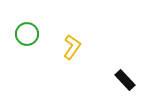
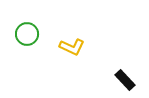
yellow L-shape: rotated 80 degrees clockwise
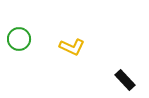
green circle: moved 8 px left, 5 px down
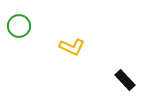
green circle: moved 13 px up
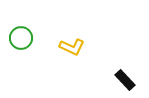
green circle: moved 2 px right, 12 px down
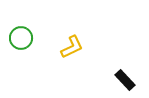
yellow L-shape: rotated 50 degrees counterclockwise
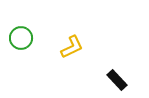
black rectangle: moved 8 px left
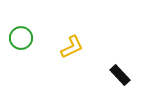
black rectangle: moved 3 px right, 5 px up
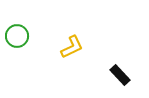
green circle: moved 4 px left, 2 px up
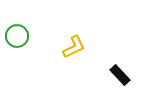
yellow L-shape: moved 2 px right
